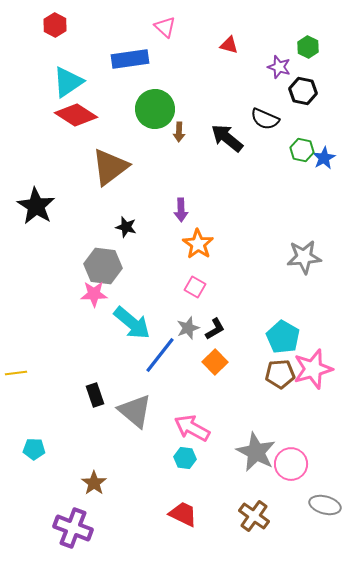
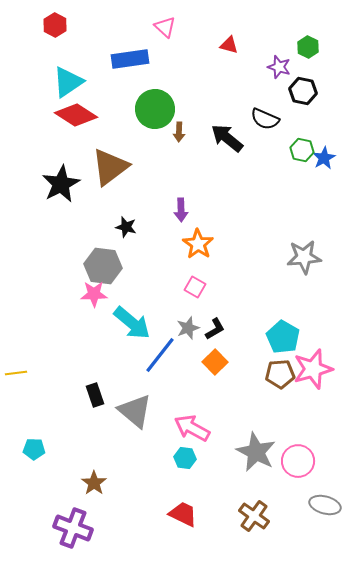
black star at (36, 206): moved 25 px right, 22 px up; rotated 12 degrees clockwise
pink circle at (291, 464): moved 7 px right, 3 px up
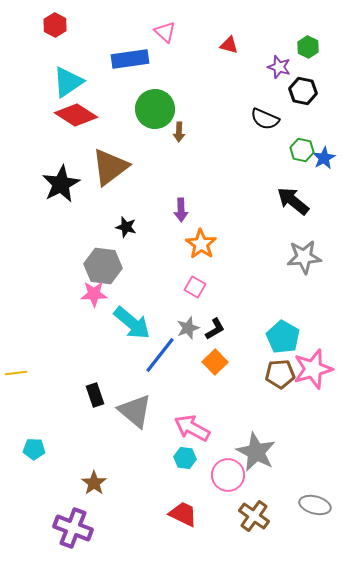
pink triangle at (165, 27): moved 5 px down
black arrow at (227, 138): moved 66 px right, 63 px down
orange star at (198, 244): moved 3 px right
pink circle at (298, 461): moved 70 px left, 14 px down
gray ellipse at (325, 505): moved 10 px left
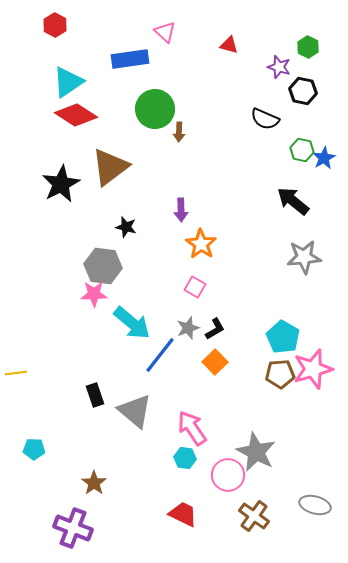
pink arrow at (192, 428): rotated 27 degrees clockwise
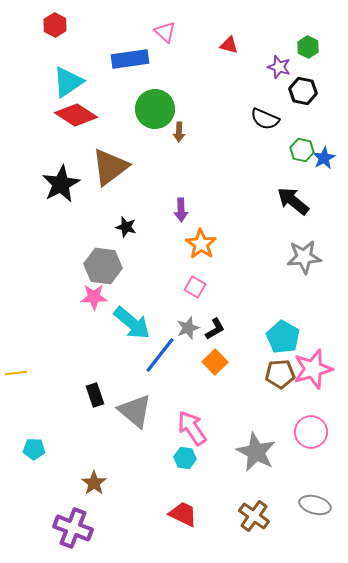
pink star at (94, 294): moved 3 px down
pink circle at (228, 475): moved 83 px right, 43 px up
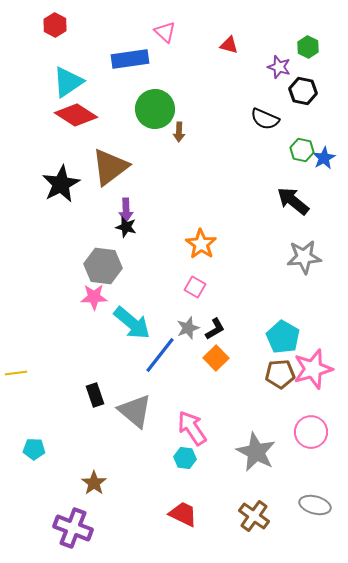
purple arrow at (181, 210): moved 55 px left
orange square at (215, 362): moved 1 px right, 4 px up
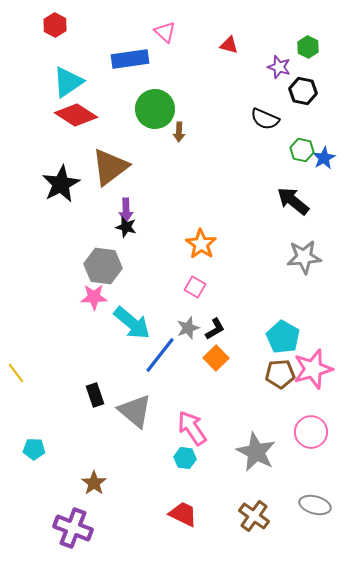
yellow line at (16, 373): rotated 60 degrees clockwise
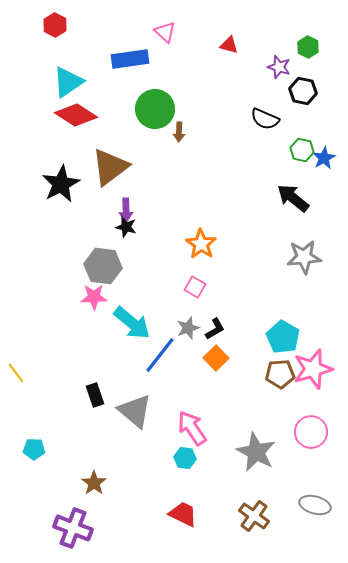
black arrow at (293, 201): moved 3 px up
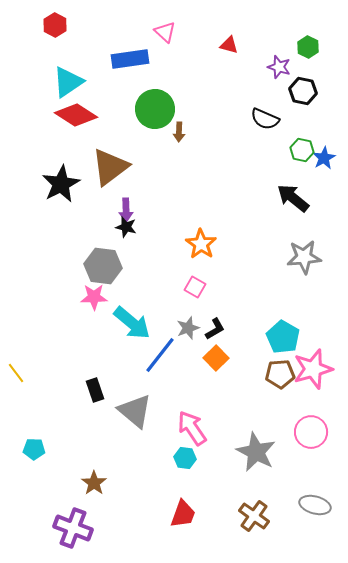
black rectangle at (95, 395): moved 5 px up
red trapezoid at (183, 514): rotated 84 degrees clockwise
